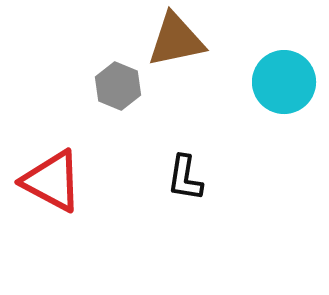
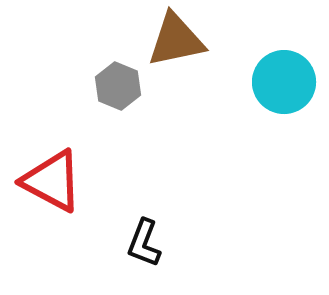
black L-shape: moved 41 px left, 65 px down; rotated 12 degrees clockwise
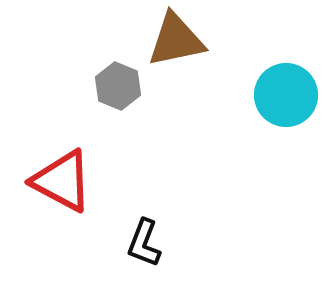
cyan circle: moved 2 px right, 13 px down
red triangle: moved 10 px right
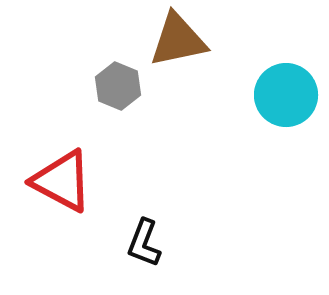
brown triangle: moved 2 px right
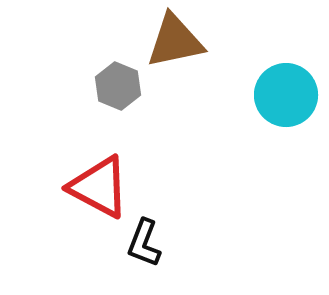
brown triangle: moved 3 px left, 1 px down
red triangle: moved 37 px right, 6 px down
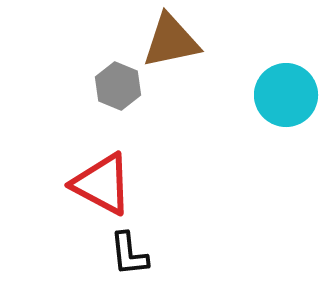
brown triangle: moved 4 px left
red triangle: moved 3 px right, 3 px up
black L-shape: moved 15 px left, 11 px down; rotated 27 degrees counterclockwise
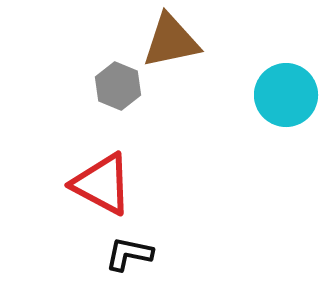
black L-shape: rotated 108 degrees clockwise
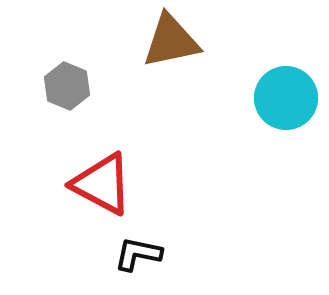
gray hexagon: moved 51 px left
cyan circle: moved 3 px down
black L-shape: moved 9 px right
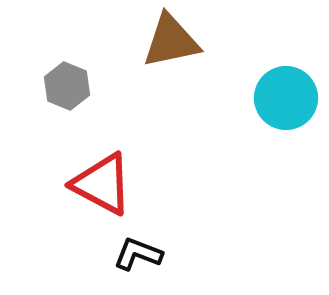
black L-shape: rotated 9 degrees clockwise
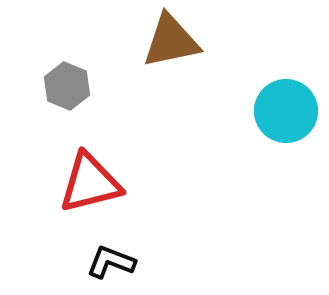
cyan circle: moved 13 px down
red triangle: moved 12 px left, 1 px up; rotated 42 degrees counterclockwise
black L-shape: moved 27 px left, 8 px down
